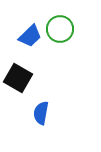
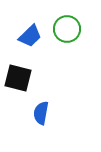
green circle: moved 7 px right
black square: rotated 16 degrees counterclockwise
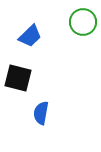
green circle: moved 16 px right, 7 px up
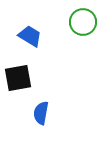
blue trapezoid: rotated 105 degrees counterclockwise
black square: rotated 24 degrees counterclockwise
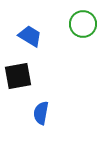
green circle: moved 2 px down
black square: moved 2 px up
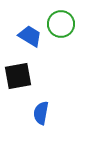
green circle: moved 22 px left
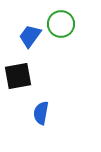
blue trapezoid: rotated 85 degrees counterclockwise
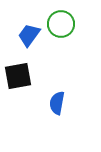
blue trapezoid: moved 1 px left, 1 px up
blue semicircle: moved 16 px right, 10 px up
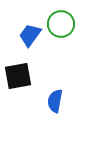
blue trapezoid: moved 1 px right
blue semicircle: moved 2 px left, 2 px up
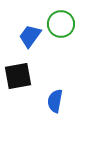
blue trapezoid: moved 1 px down
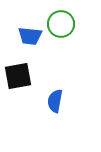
blue trapezoid: rotated 120 degrees counterclockwise
